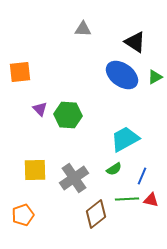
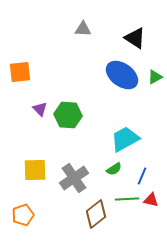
black triangle: moved 4 px up
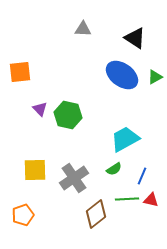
green hexagon: rotated 8 degrees clockwise
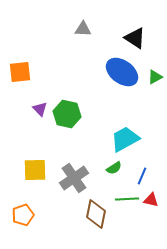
blue ellipse: moved 3 px up
green hexagon: moved 1 px left, 1 px up
green semicircle: moved 1 px up
brown diamond: rotated 40 degrees counterclockwise
